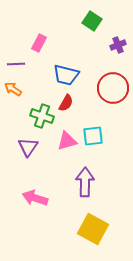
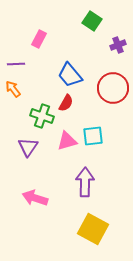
pink rectangle: moved 4 px up
blue trapezoid: moved 4 px right; rotated 36 degrees clockwise
orange arrow: rotated 18 degrees clockwise
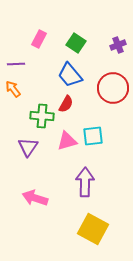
green square: moved 16 px left, 22 px down
red semicircle: moved 1 px down
green cross: rotated 15 degrees counterclockwise
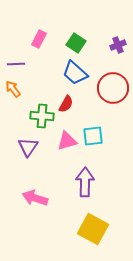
blue trapezoid: moved 5 px right, 2 px up; rotated 8 degrees counterclockwise
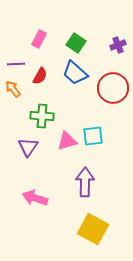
red semicircle: moved 26 px left, 28 px up
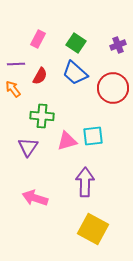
pink rectangle: moved 1 px left
